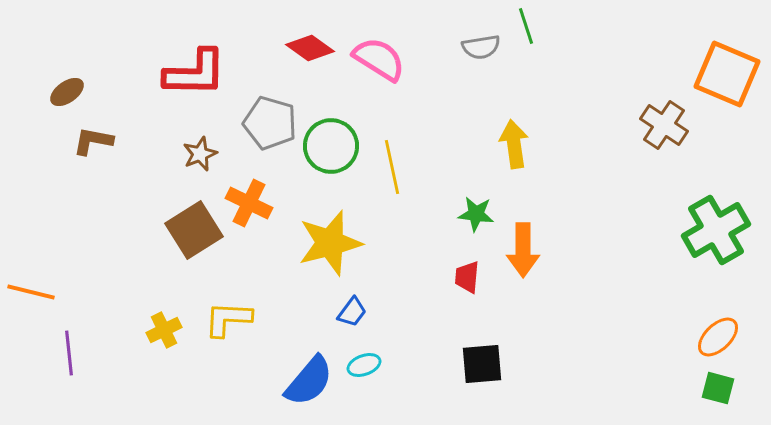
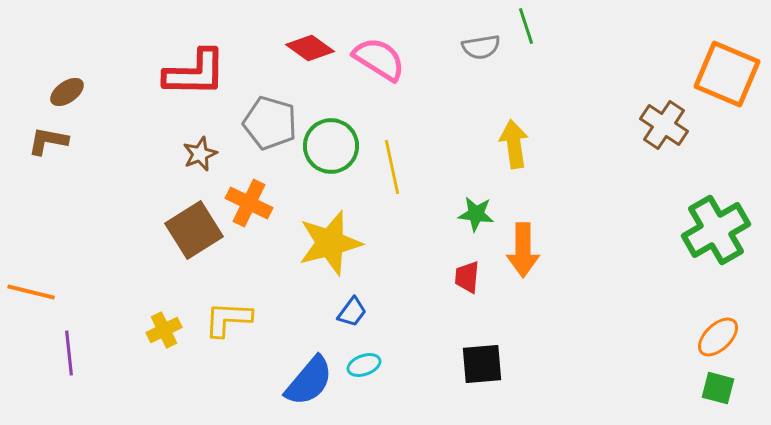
brown L-shape: moved 45 px left
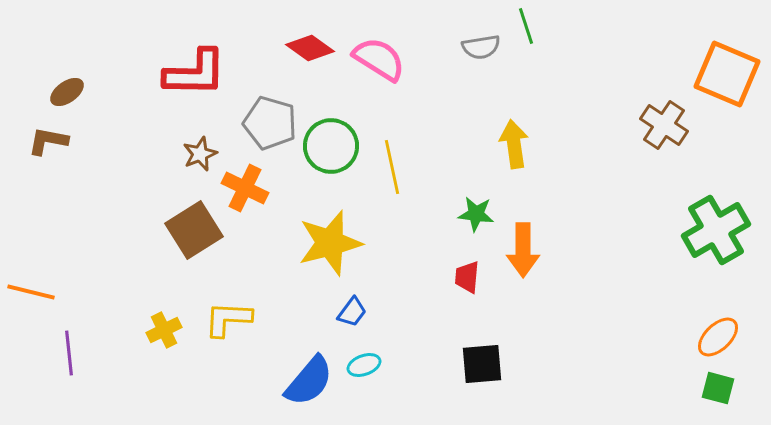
orange cross: moved 4 px left, 15 px up
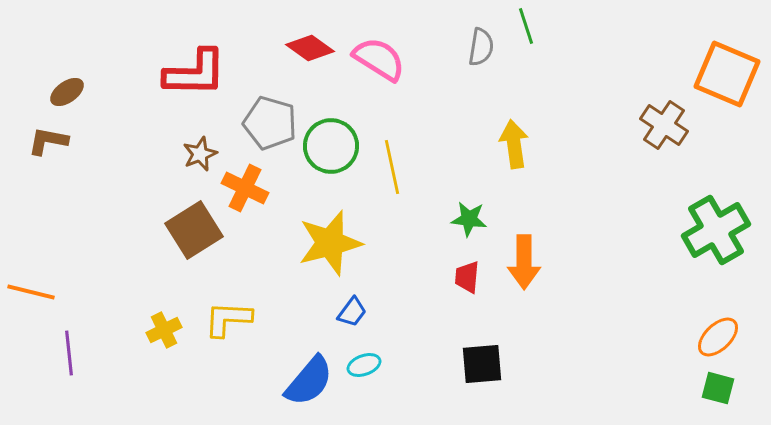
gray semicircle: rotated 72 degrees counterclockwise
green star: moved 7 px left, 5 px down
orange arrow: moved 1 px right, 12 px down
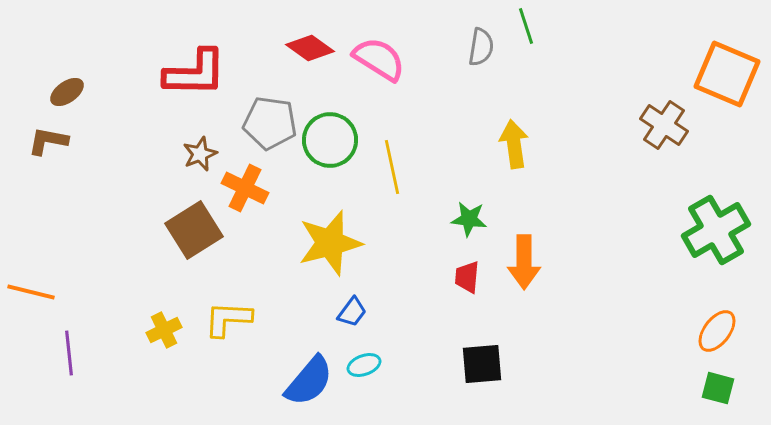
gray pentagon: rotated 8 degrees counterclockwise
green circle: moved 1 px left, 6 px up
orange ellipse: moved 1 px left, 6 px up; rotated 9 degrees counterclockwise
